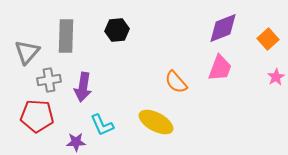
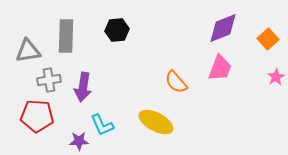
gray triangle: moved 1 px right, 1 px up; rotated 40 degrees clockwise
purple star: moved 3 px right, 1 px up
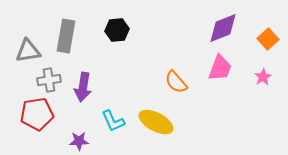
gray rectangle: rotated 8 degrees clockwise
pink star: moved 13 px left
red pentagon: moved 2 px up; rotated 12 degrees counterclockwise
cyan L-shape: moved 11 px right, 4 px up
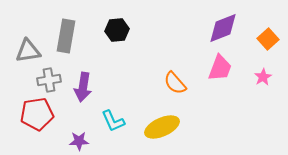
orange semicircle: moved 1 px left, 1 px down
yellow ellipse: moved 6 px right, 5 px down; rotated 52 degrees counterclockwise
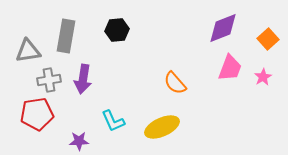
pink trapezoid: moved 10 px right
purple arrow: moved 8 px up
